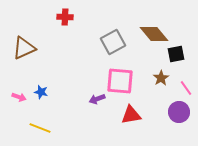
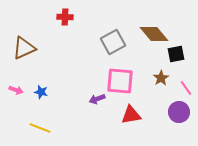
pink arrow: moved 3 px left, 7 px up
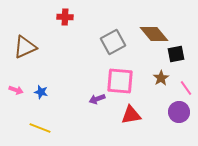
brown triangle: moved 1 px right, 1 px up
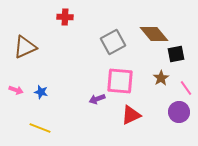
red triangle: rotated 15 degrees counterclockwise
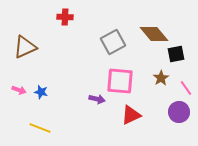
pink arrow: moved 3 px right
purple arrow: rotated 147 degrees counterclockwise
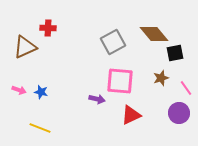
red cross: moved 17 px left, 11 px down
black square: moved 1 px left, 1 px up
brown star: rotated 14 degrees clockwise
purple circle: moved 1 px down
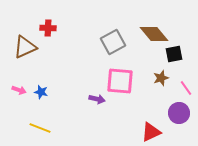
black square: moved 1 px left, 1 px down
red triangle: moved 20 px right, 17 px down
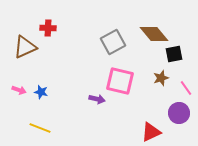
pink square: rotated 8 degrees clockwise
